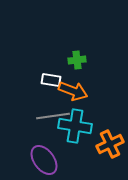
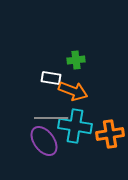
green cross: moved 1 px left
white rectangle: moved 2 px up
gray line: moved 2 px left, 2 px down; rotated 8 degrees clockwise
orange cross: moved 10 px up; rotated 16 degrees clockwise
purple ellipse: moved 19 px up
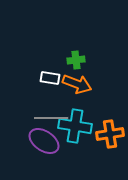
white rectangle: moved 1 px left
orange arrow: moved 4 px right, 7 px up
purple ellipse: rotated 20 degrees counterclockwise
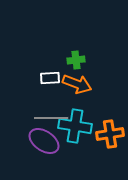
white rectangle: rotated 12 degrees counterclockwise
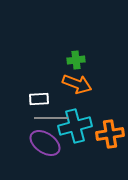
white rectangle: moved 11 px left, 21 px down
cyan cross: rotated 24 degrees counterclockwise
purple ellipse: moved 1 px right, 2 px down
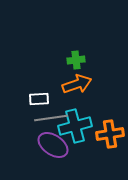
orange arrow: rotated 40 degrees counterclockwise
gray line: rotated 8 degrees counterclockwise
purple ellipse: moved 8 px right, 2 px down
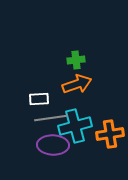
purple ellipse: rotated 32 degrees counterclockwise
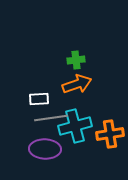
purple ellipse: moved 8 px left, 4 px down
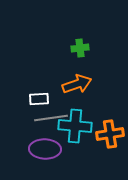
green cross: moved 4 px right, 12 px up
cyan cross: rotated 20 degrees clockwise
